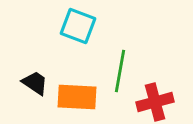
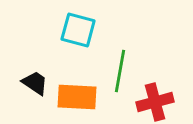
cyan square: moved 4 px down; rotated 6 degrees counterclockwise
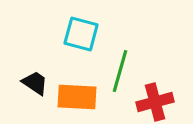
cyan square: moved 3 px right, 4 px down
green line: rotated 6 degrees clockwise
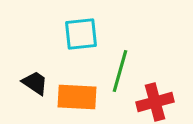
cyan square: rotated 21 degrees counterclockwise
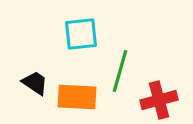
red cross: moved 4 px right, 2 px up
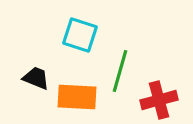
cyan square: moved 1 px left, 1 px down; rotated 24 degrees clockwise
black trapezoid: moved 1 px right, 5 px up; rotated 12 degrees counterclockwise
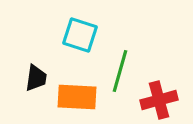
black trapezoid: rotated 76 degrees clockwise
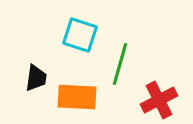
green line: moved 7 px up
red cross: rotated 12 degrees counterclockwise
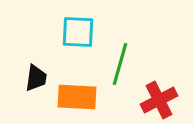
cyan square: moved 2 px left, 3 px up; rotated 15 degrees counterclockwise
